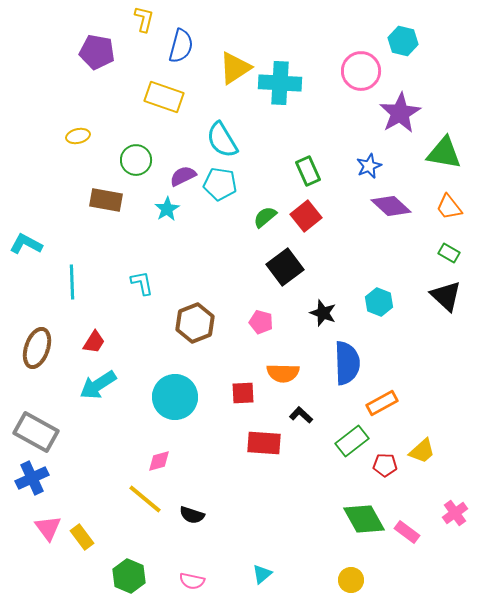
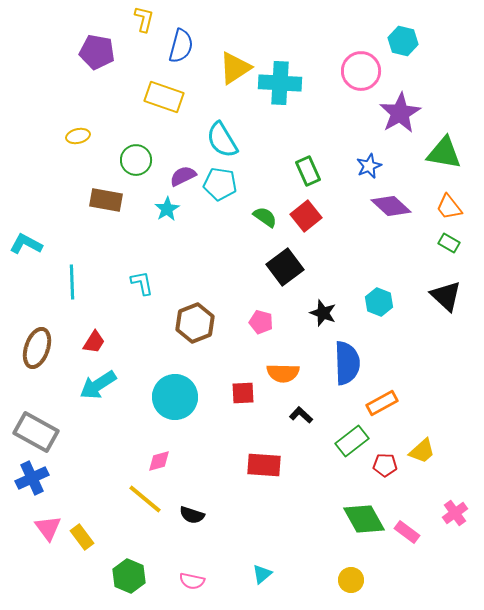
green semicircle at (265, 217): rotated 75 degrees clockwise
green rectangle at (449, 253): moved 10 px up
red rectangle at (264, 443): moved 22 px down
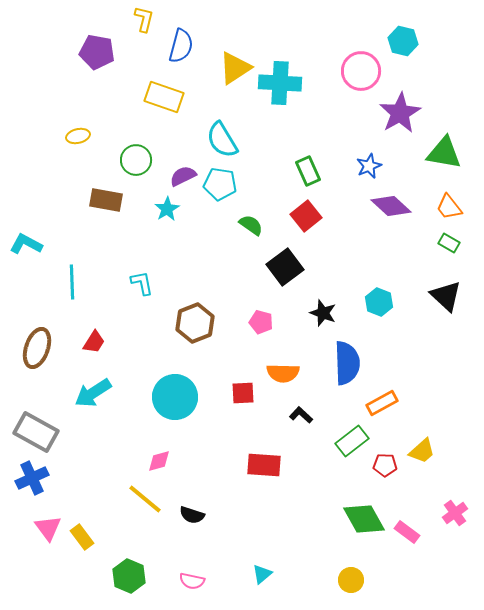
green semicircle at (265, 217): moved 14 px left, 8 px down
cyan arrow at (98, 385): moved 5 px left, 8 px down
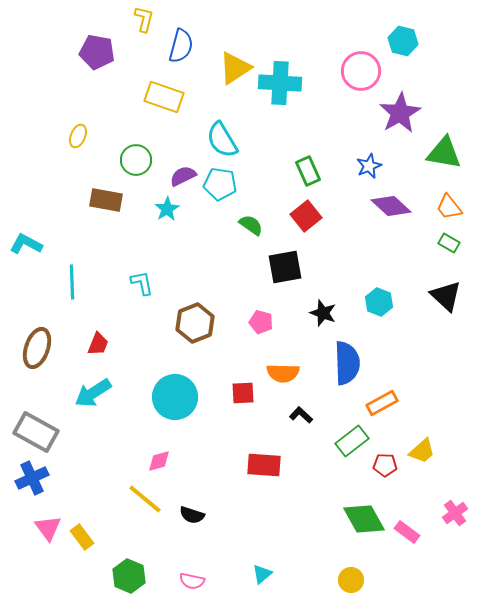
yellow ellipse at (78, 136): rotated 55 degrees counterclockwise
black square at (285, 267): rotated 27 degrees clockwise
red trapezoid at (94, 342): moved 4 px right, 2 px down; rotated 10 degrees counterclockwise
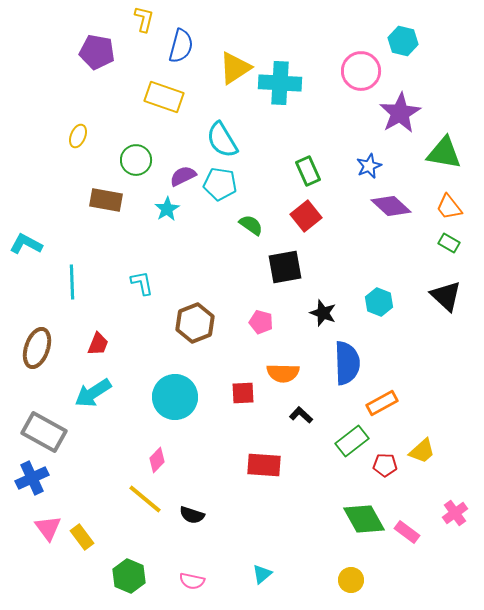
gray rectangle at (36, 432): moved 8 px right
pink diamond at (159, 461): moved 2 px left, 1 px up; rotated 30 degrees counterclockwise
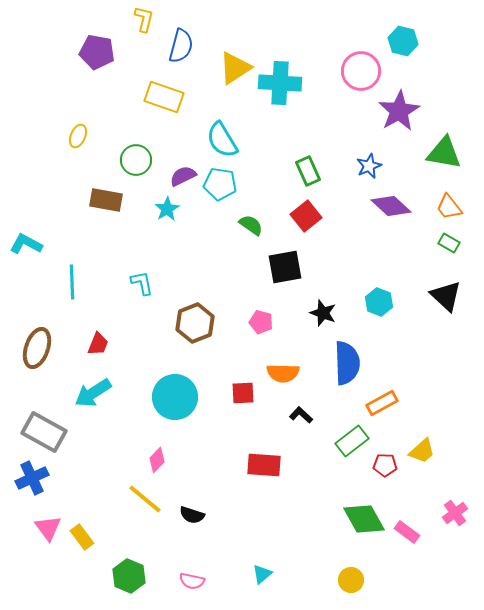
purple star at (400, 113): moved 1 px left, 2 px up
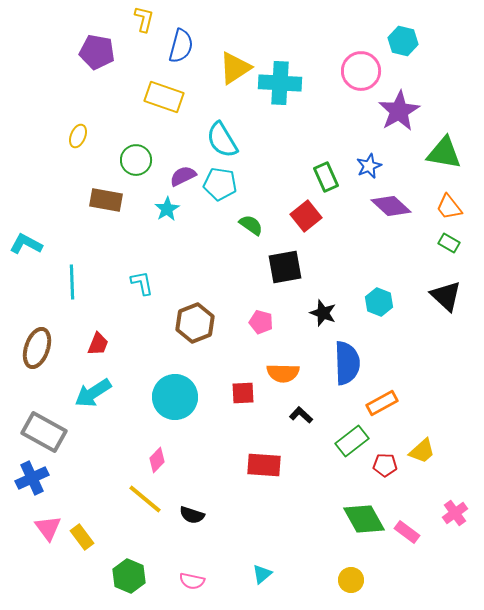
green rectangle at (308, 171): moved 18 px right, 6 px down
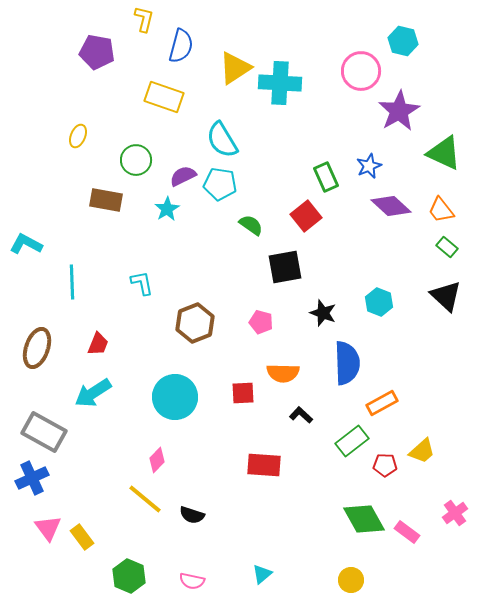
green triangle at (444, 153): rotated 15 degrees clockwise
orange trapezoid at (449, 207): moved 8 px left, 3 px down
green rectangle at (449, 243): moved 2 px left, 4 px down; rotated 10 degrees clockwise
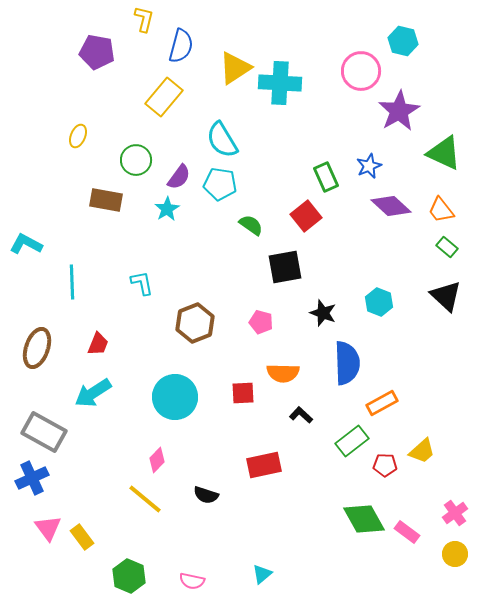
yellow rectangle at (164, 97): rotated 69 degrees counterclockwise
purple semicircle at (183, 176): moved 4 px left, 1 px down; rotated 152 degrees clockwise
red rectangle at (264, 465): rotated 16 degrees counterclockwise
black semicircle at (192, 515): moved 14 px right, 20 px up
yellow circle at (351, 580): moved 104 px right, 26 px up
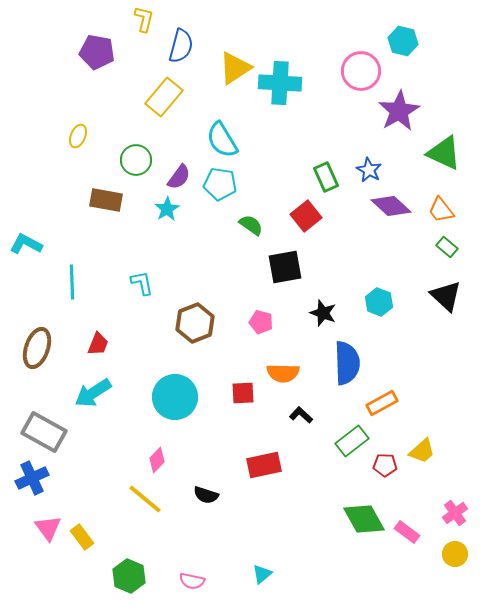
blue star at (369, 166): moved 4 px down; rotated 20 degrees counterclockwise
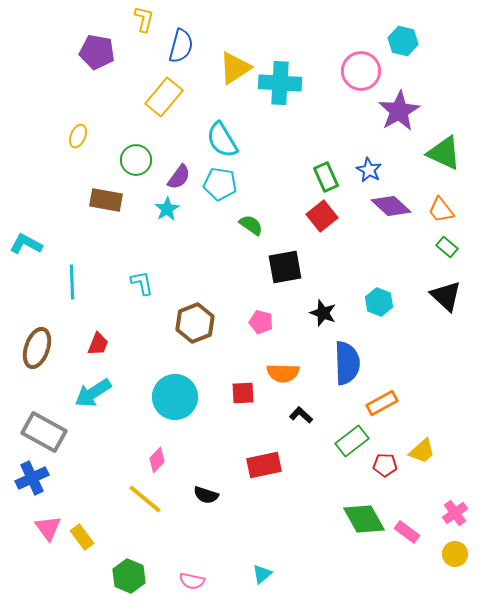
red square at (306, 216): moved 16 px right
